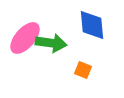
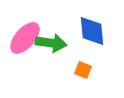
blue diamond: moved 6 px down
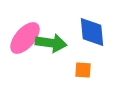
blue diamond: moved 1 px down
orange square: rotated 18 degrees counterclockwise
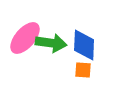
blue diamond: moved 8 px left, 13 px down; rotated 8 degrees clockwise
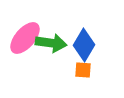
blue diamond: rotated 28 degrees clockwise
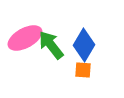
pink ellipse: rotated 20 degrees clockwise
green arrow: moved 2 px down; rotated 136 degrees counterclockwise
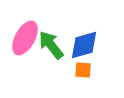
pink ellipse: rotated 32 degrees counterclockwise
blue diamond: rotated 44 degrees clockwise
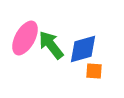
blue diamond: moved 1 px left, 4 px down
orange square: moved 11 px right, 1 px down
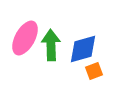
green arrow: rotated 36 degrees clockwise
orange square: rotated 24 degrees counterclockwise
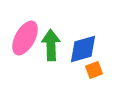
orange square: moved 1 px up
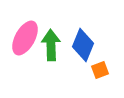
blue diamond: moved 4 px up; rotated 52 degrees counterclockwise
orange square: moved 6 px right
